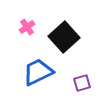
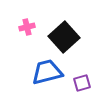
pink cross: rotated 21 degrees clockwise
blue trapezoid: moved 9 px right; rotated 12 degrees clockwise
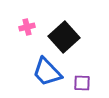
blue trapezoid: rotated 120 degrees counterclockwise
purple square: rotated 18 degrees clockwise
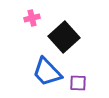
pink cross: moved 5 px right, 9 px up
purple square: moved 4 px left
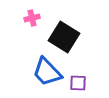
black square: rotated 16 degrees counterclockwise
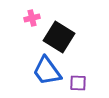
black square: moved 5 px left
blue trapezoid: moved 1 px up; rotated 8 degrees clockwise
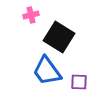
pink cross: moved 1 px left, 3 px up
purple square: moved 1 px right, 1 px up
